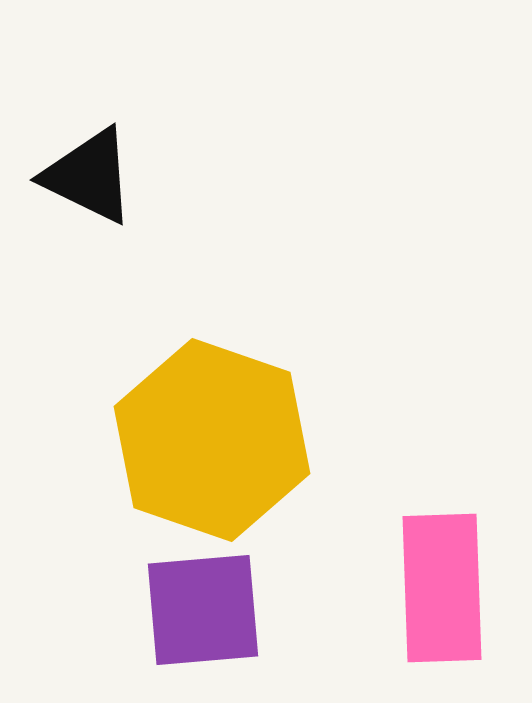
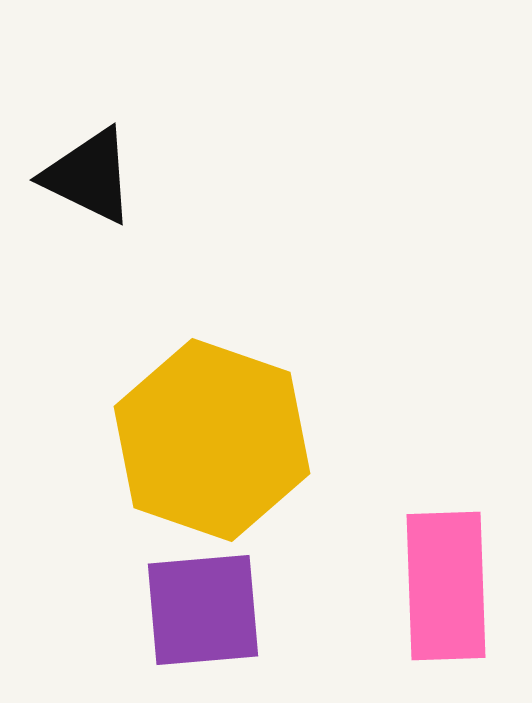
pink rectangle: moved 4 px right, 2 px up
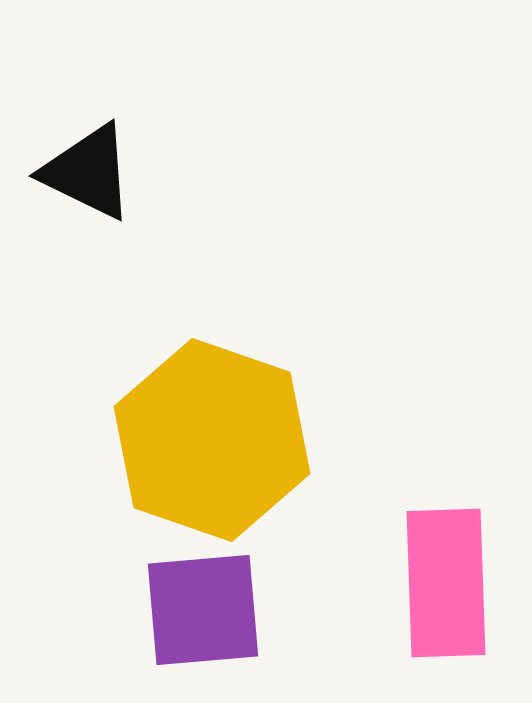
black triangle: moved 1 px left, 4 px up
pink rectangle: moved 3 px up
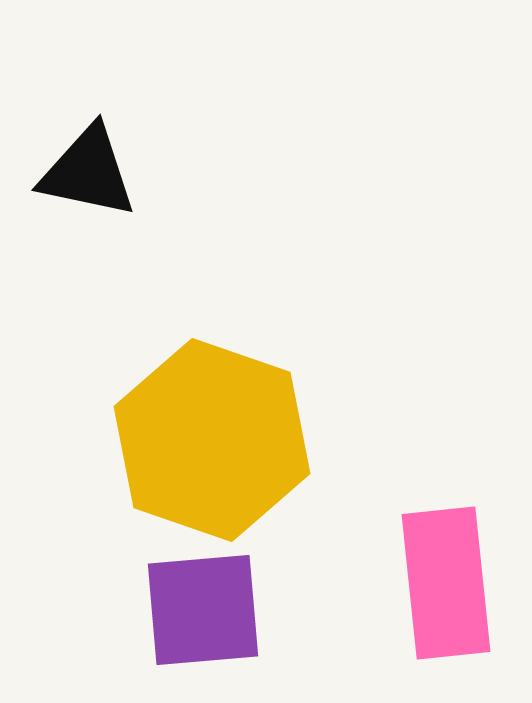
black triangle: rotated 14 degrees counterclockwise
pink rectangle: rotated 4 degrees counterclockwise
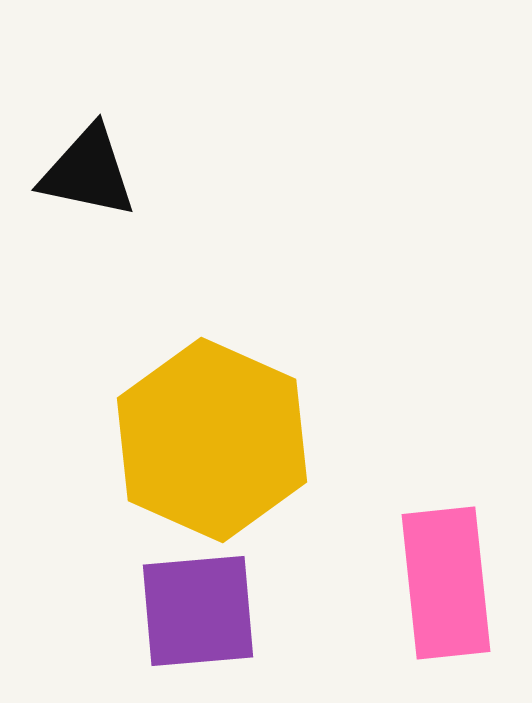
yellow hexagon: rotated 5 degrees clockwise
purple square: moved 5 px left, 1 px down
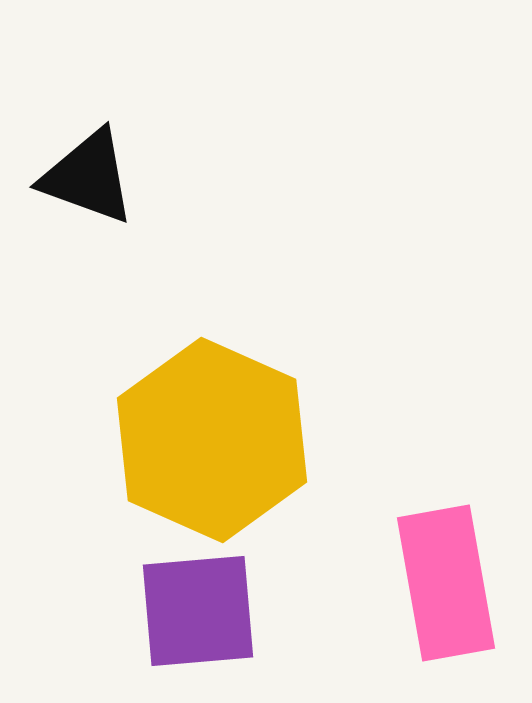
black triangle: moved 5 px down; rotated 8 degrees clockwise
pink rectangle: rotated 4 degrees counterclockwise
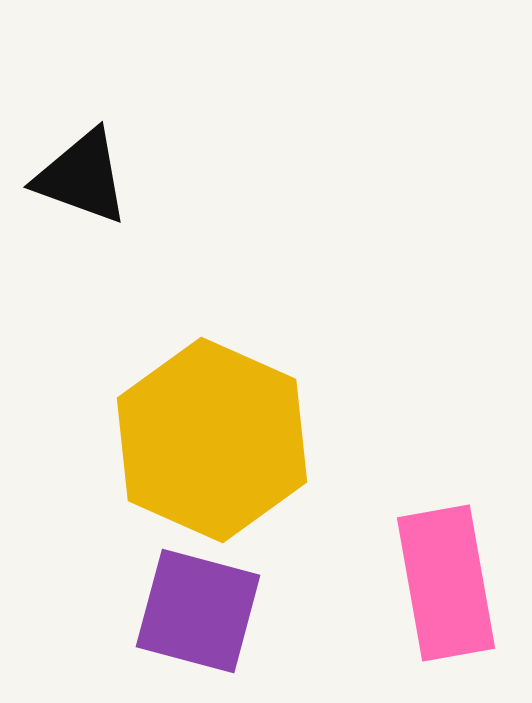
black triangle: moved 6 px left
purple square: rotated 20 degrees clockwise
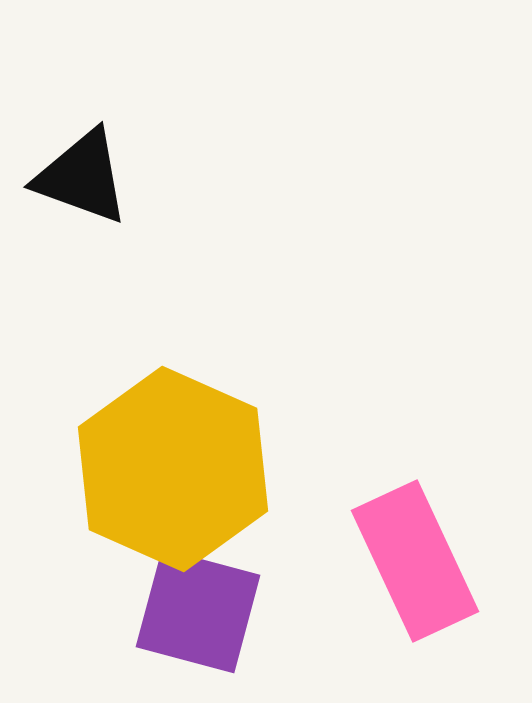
yellow hexagon: moved 39 px left, 29 px down
pink rectangle: moved 31 px left, 22 px up; rotated 15 degrees counterclockwise
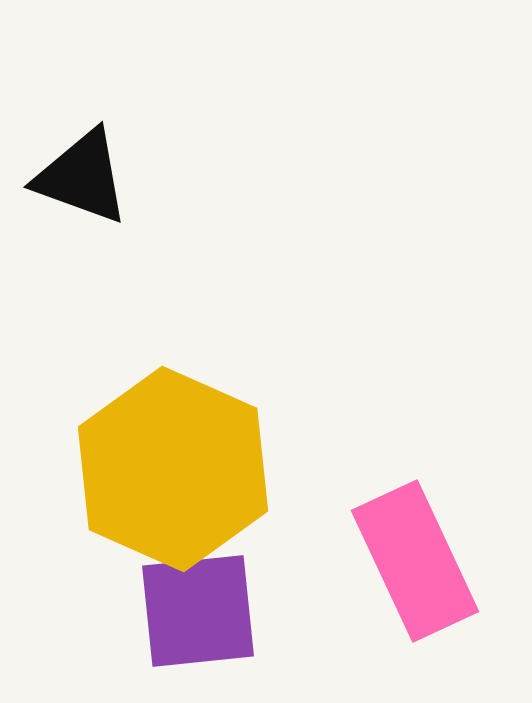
purple square: rotated 21 degrees counterclockwise
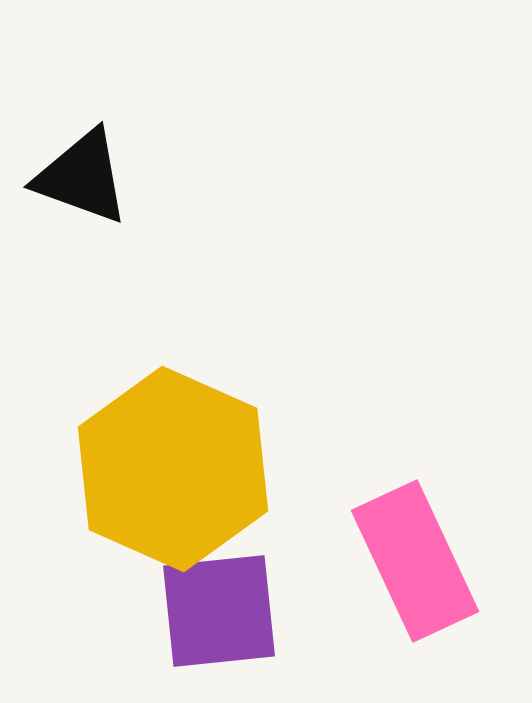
purple square: moved 21 px right
